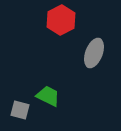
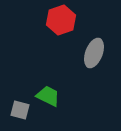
red hexagon: rotated 8 degrees clockwise
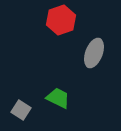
green trapezoid: moved 10 px right, 2 px down
gray square: moved 1 px right; rotated 18 degrees clockwise
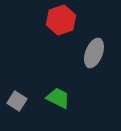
gray square: moved 4 px left, 9 px up
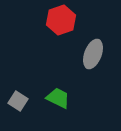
gray ellipse: moved 1 px left, 1 px down
gray square: moved 1 px right
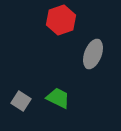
gray square: moved 3 px right
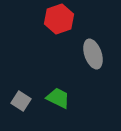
red hexagon: moved 2 px left, 1 px up
gray ellipse: rotated 40 degrees counterclockwise
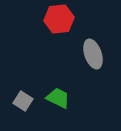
red hexagon: rotated 12 degrees clockwise
gray square: moved 2 px right
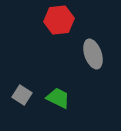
red hexagon: moved 1 px down
gray square: moved 1 px left, 6 px up
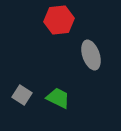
gray ellipse: moved 2 px left, 1 px down
